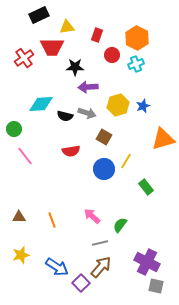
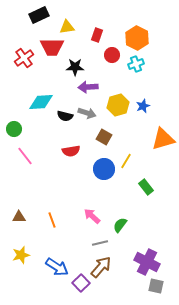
cyan diamond: moved 2 px up
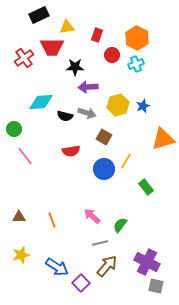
brown arrow: moved 6 px right, 1 px up
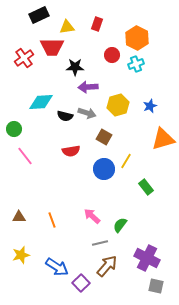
red rectangle: moved 11 px up
blue star: moved 7 px right
purple cross: moved 4 px up
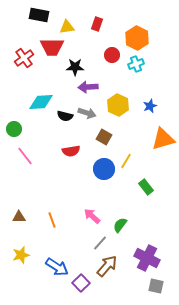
black rectangle: rotated 36 degrees clockwise
yellow hexagon: rotated 20 degrees counterclockwise
gray line: rotated 35 degrees counterclockwise
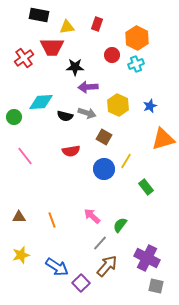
green circle: moved 12 px up
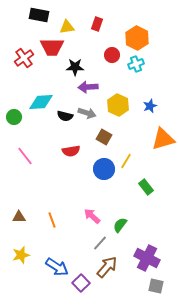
brown arrow: moved 1 px down
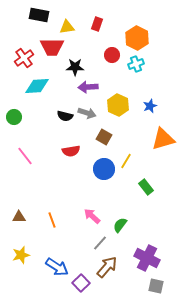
cyan diamond: moved 4 px left, 16 px up
